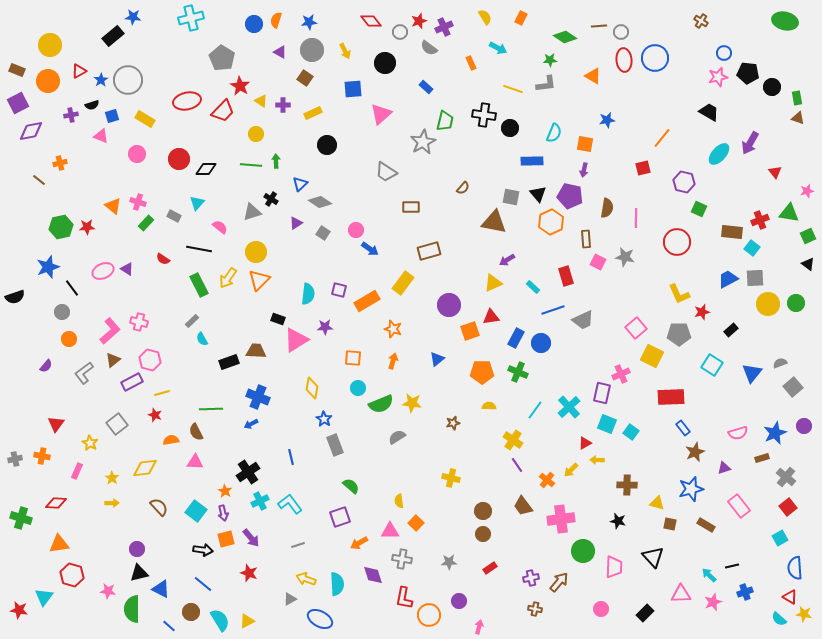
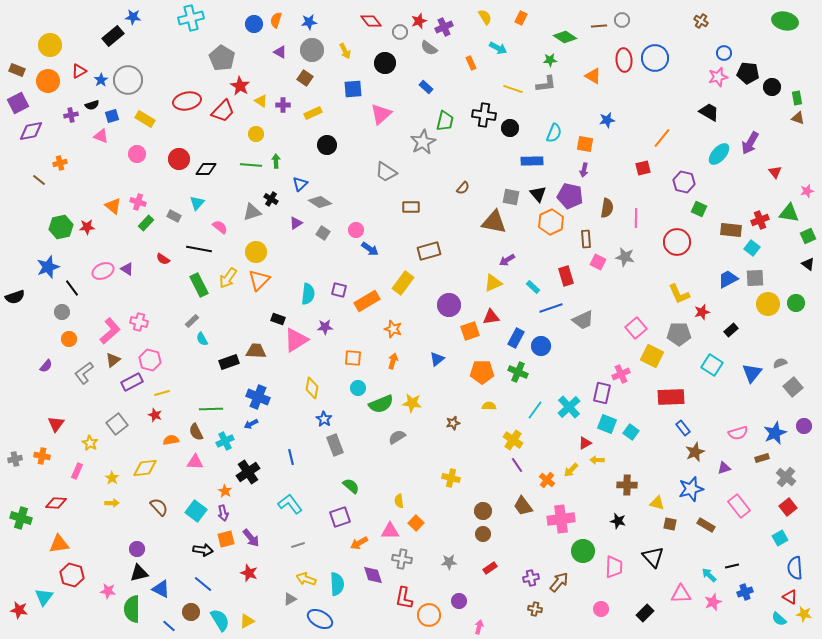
gray circle at (621, 32): moved 1 px right, 12 px up
brown rectangle at (732, 232): moved 1 px left, 2 px up
blue line at (553, 310): moved 2 px left, 2 px up
blue circle at (541, 343): moved 3 px down
cyan cross at (260, 501): moved 35 px left, 60 px up
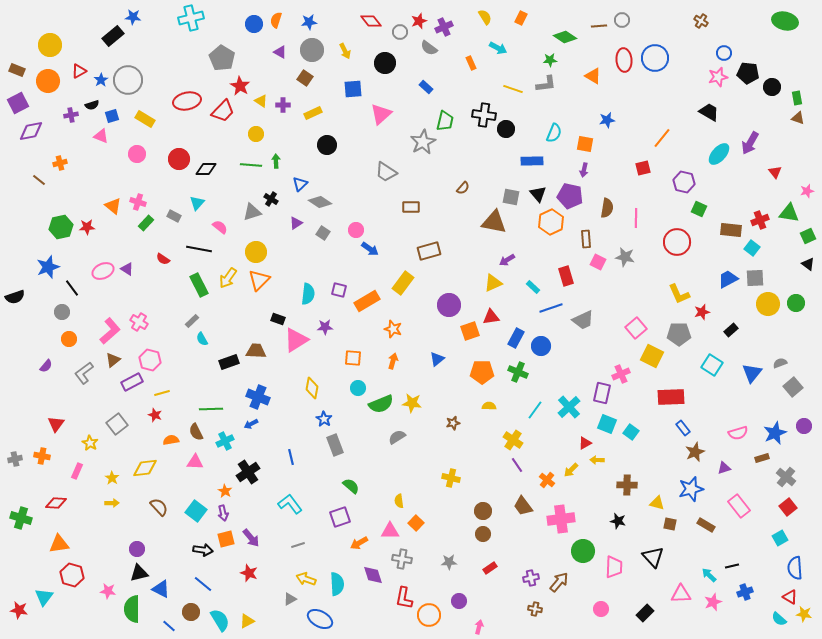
black circle at (510, 128): moved 4 px left, 1 px down
pink cross at (139, 322): rotated 18 degrees clockwise
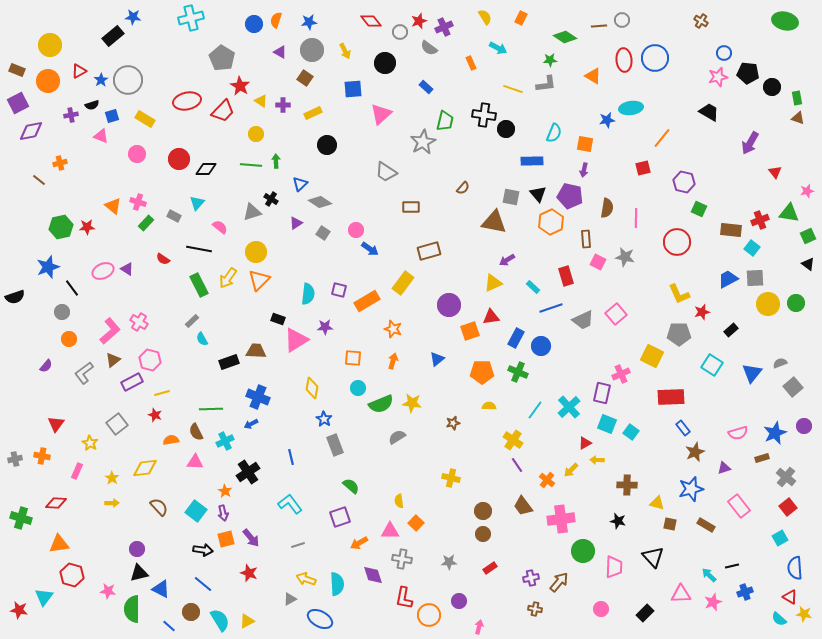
cyan ellipse at (719, 154): moved 88 px left, 46 px up; rotated 40 degrees clockwise
pink square at (636, 328): moved 20 px left, 14 px up
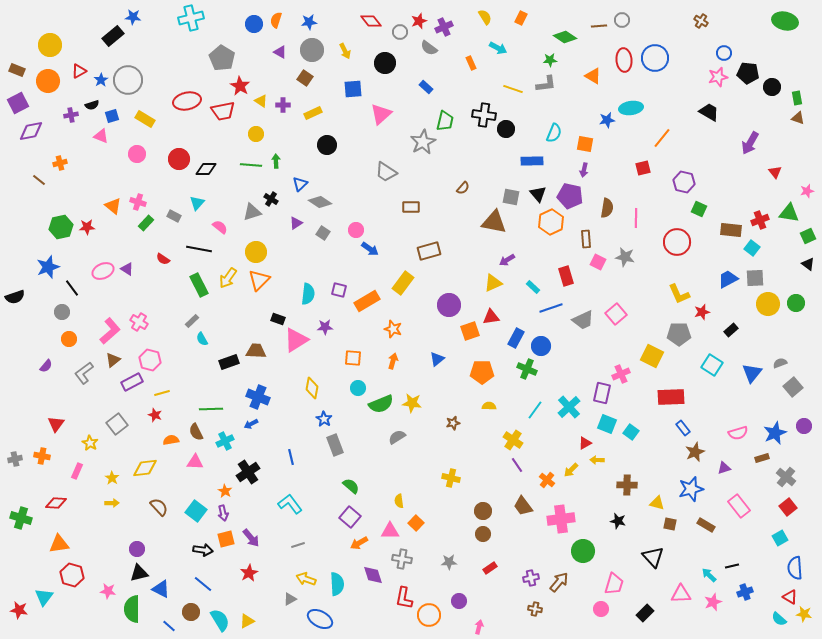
red trapezoid at (223, 111): rotated 35 degrees clockwise
green cross at (518, 372): moved 9 px right, 3 px up
purple square at (340, 517): moved 10 px right; rotated 30 degrees counterclockwise
pink trapezoid at (614, 567): moved 17 px down; rotated 15 degrees clockwise
red star at (249, 573): rotated 24 degrees clockwise
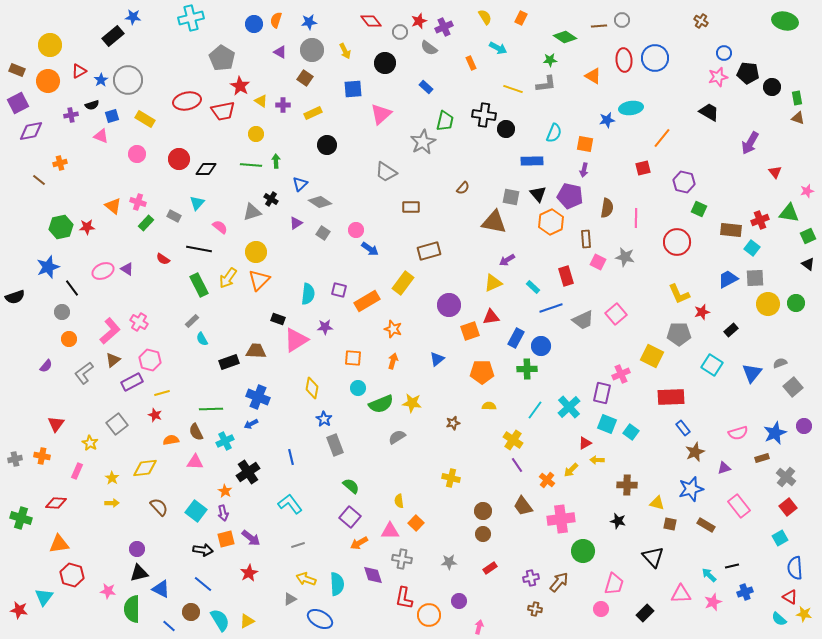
green cross at (527, 369): rotated 24 degrees counterclockwise
purple arrow at (251, 538): rotated 12 degrees counterclockwise
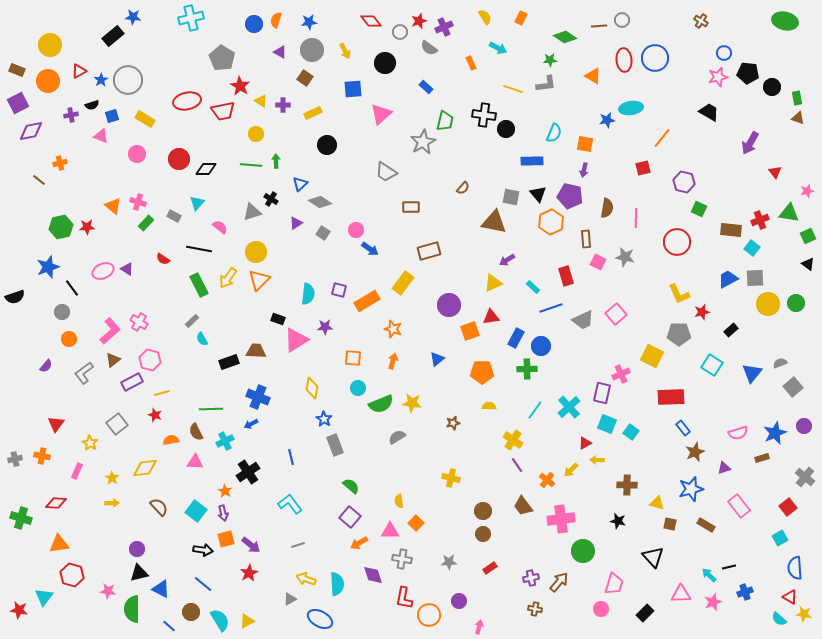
gray cross at (786, 477): moved 19 px right
purple arrow at (251, 538): moved 7 px down
black line at (732, 566): moved 3 px left, 1 px down
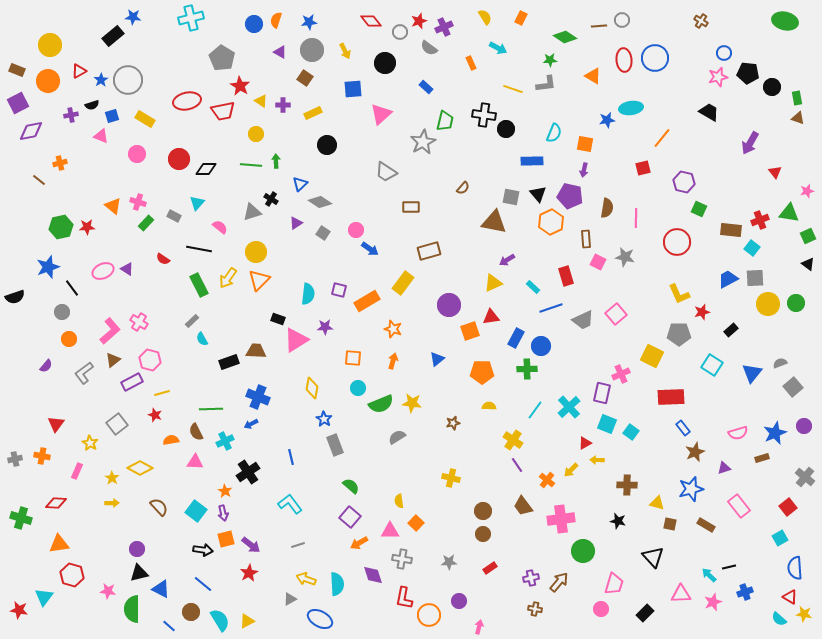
yellow diamond at (145, 468): moved 5 px left; rotated 35 degrees clockwise
